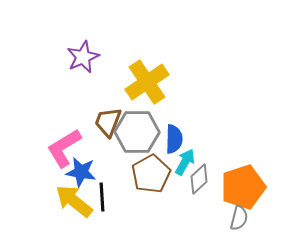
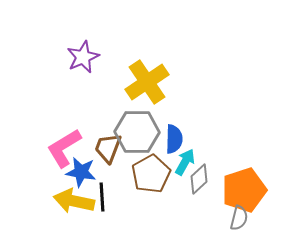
brown trapezoid: moved 26 px down
orange pentagon: moved 1 px right, 3 px down
yellow arrow: rotated 27 degrees counterclockwise
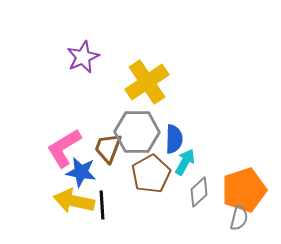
gray diamond: moved 13 px down
black line: moved 8 px down
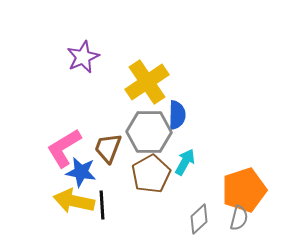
gray hexagon: moved 12 px right
blue semicircle: moved 3 px right, 24 px up
gray diamond: moved 27 px down
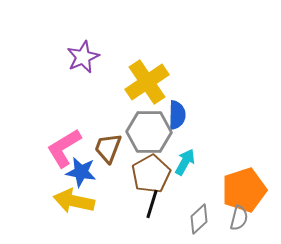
black line: moved 50 px right, 1 px up; rotated 20 degrees clockwise
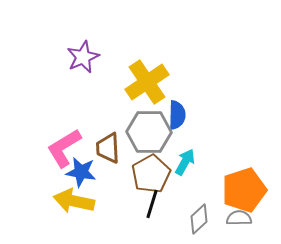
brown trapezoid: rotated 24 degrees counterclockwise
gray semicircle: rotated 105 degrees counterclockwise
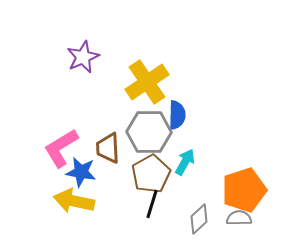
pink L-shape: moved 3 px left
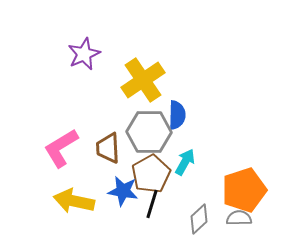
purple star: moved 1 px right, 3 px up
yellow cross: moved 4 px left, 2 px up
blue star: moved 42 px right, 19 px down
